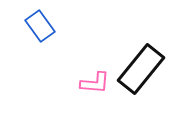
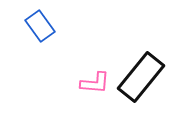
black rectangle: moved 8 px down
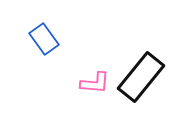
blue rectangle: moved 4 px right, 13 px down
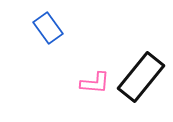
blue rectangle: moved 4 px right, 11 px up
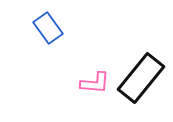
black rectangle: moved 1 px down
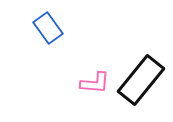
black rectangle: moved 2 px down
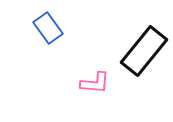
black rectangle: moved 3 px right, 29 px up
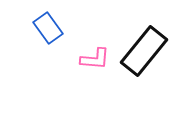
pink L-shape: moved 24 px up
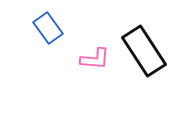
black rectangle: rotated 72 degrees counterclockwise
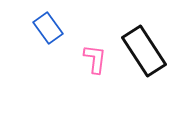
pink L-shape: rotated 88 degrees counterclockwise
